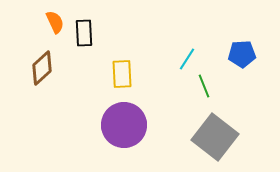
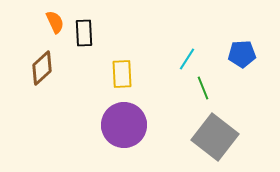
green line: moved 1 px left, 2 px down
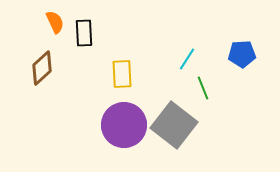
gray square: moved 41 px left, 12 px up
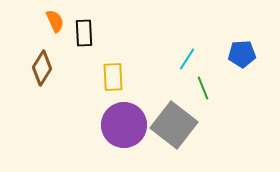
orange semicircle: moved 1 px up
brown diamond: rotated 16 degrees counterclockwise
yellow rectangle: moved 9 px left, 3 px down
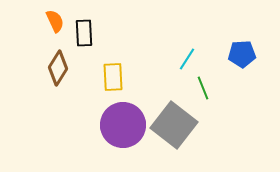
brown diamond: moved 16 px right
purple circle: moved 1 px left
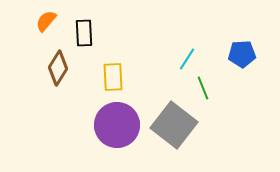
orange semicircle: moved 9 px left; rotated 115 degrees counterclockwise
purple circle: moved 6 px left
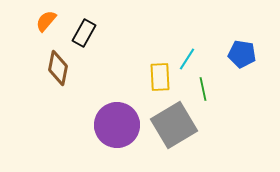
black rectangle: rotated 32 degrees clockwise
blue pentagon: rotated 12 degrees clockwise
brown diamond: rotated 20 degrees counterclockwise
yellow rectangle: moved 47 px right
green line: moved 1 px down; rotated 10 degrees clockwise
gray square: rotated 21 degrees clockwise
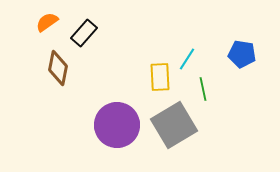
orange semicircle: moved 1 px right, 1 px down; rotated 15 degrees clockwise
black rectangle: rotated 12 degrees clockwise
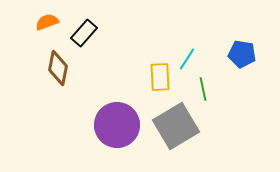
orange semicircle: rotated 15 degrees clockwise
gray square: moved 2 px right, 1 px down
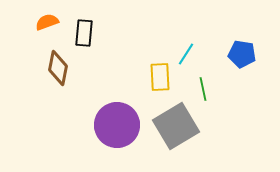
black rectangle: rotated 36 degrees counterclockwise
cyan line: moved 1 px left, 5 px up
